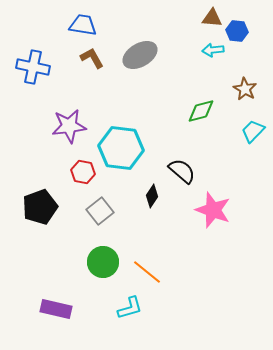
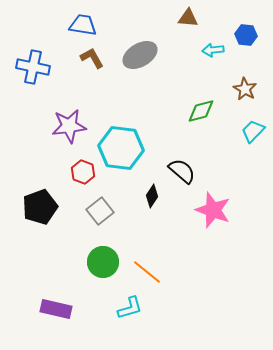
brown triangle: moved 24 px left
blue hexagon: moved 9 px right, 4 px down
red hexagon: rotated 10 degrees clockwise
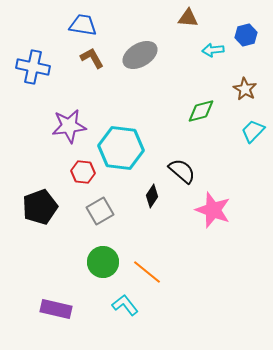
blue hexagon: rotated 20 degrees counterclockwise
red hexagon: rotated 15 degrees counterclockwise
gray square: rotated 8 degrees clockwise
cyan L-shape: moved 5 px left, 3 px up; rotated 112 degrees counterclockwise
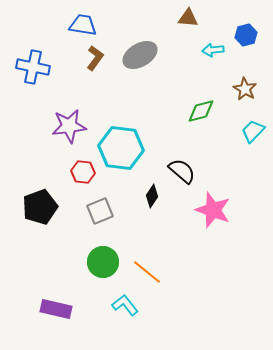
brown L-shape: moved 3 px right; rotated 65 degrees clockwise
gray square: rotated 8 degrees clockwise
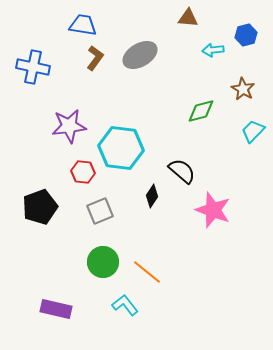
brown star: moved 2 px left
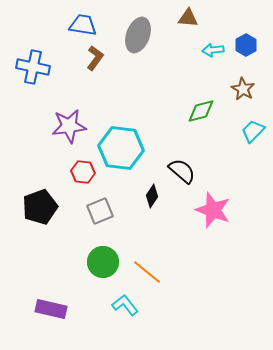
blue hexagon: moved 10 px down; rotated 15 degrees counterclockwise
gray ellipse: moved 2 px left, 20 px up; rotated 40 degrees counterclockwise
purple rectangle: moved 5 px left
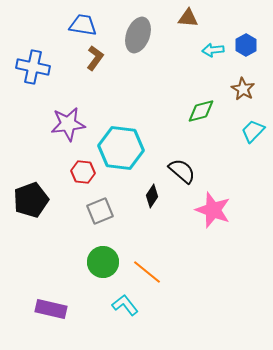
purple star: moved 1 px left, 2 px up
black pentagon: moved 9 px left, 7 px up
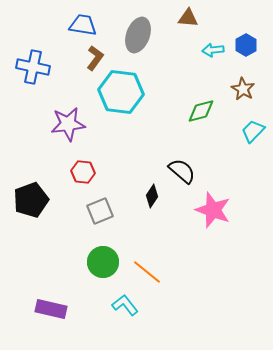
cyan hexagon: moved 56 px up
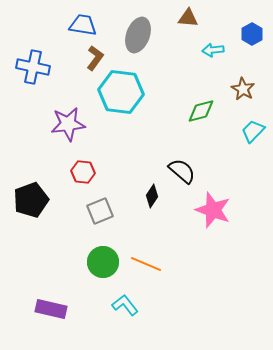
blue hexagon: moved 6 px right, 11 px up
orange line: moved 1 px left, 8 px up; rotated 16 degrees counterclockwise
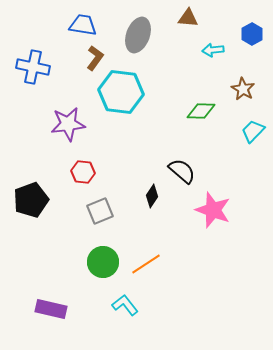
green diamond: rotated 16 degrees clockwise
orange line: rotated 56 degrees counterclockwise
